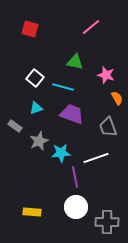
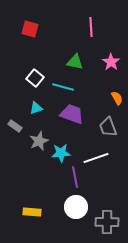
pink line: rotated 54 degrees counterclockwise
pink star: moved 5 px right, 13 px up; rotated 18 degrees clockwise
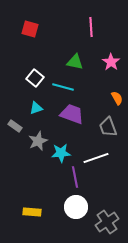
gray star: moved 1 px left
gray cross: rotated 35 degrees counterclockwise
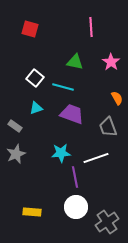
gray star: moved 22 px left, 13 px down
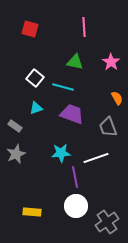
pink line: moved 7 px left
white circle: moved 1 px up
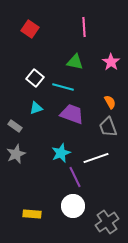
red square: rotated 18 degrees clockwise
orange semicircle: moved 7 px left, 4 px down
cyan star: rotated 18 degrees counterclockwise
purple line: rotated 15 degrees counterclockwise
white circle: moved 3 px left
yellow rectangle: moved 2 px down
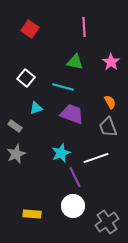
white square: moved 9 px left
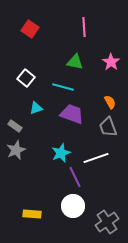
gray star: moved 4 px up
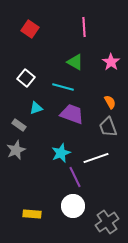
green triangle: rotated 18 degrees clockwise
gray rectangle: moved 4 px right, 1 px up
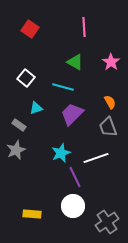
purple trapezoid: rotated 65 degrees counterclockwise
